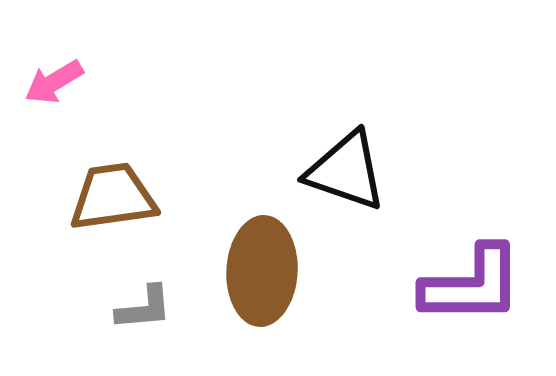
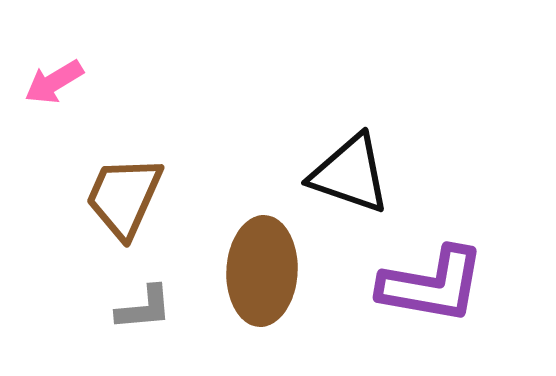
black triangle: moved 4 px right, 3 px down
brown trapezoid: moved 11 px right; rotated 58 degrees counterclockwise
purple L-shape: moved 40 px left; rotated 10 degrees clockwise
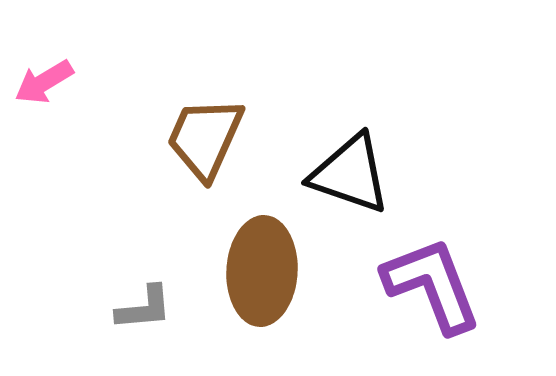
pink arrow: moved 10 px left
brown trapezoid: moved 81 px right, 59 px up
purple L-shape: rotated 121 degrees counterclockwise
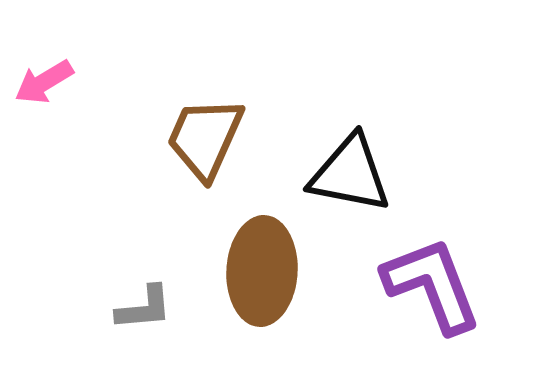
black triangle: rotated 8 degrees counterclockwise
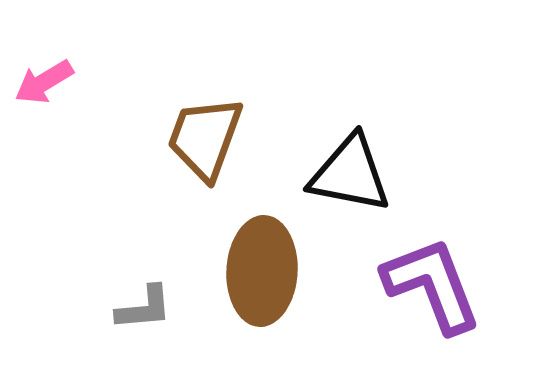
brown trapezoid: rotated 4 degrees counterclockwise
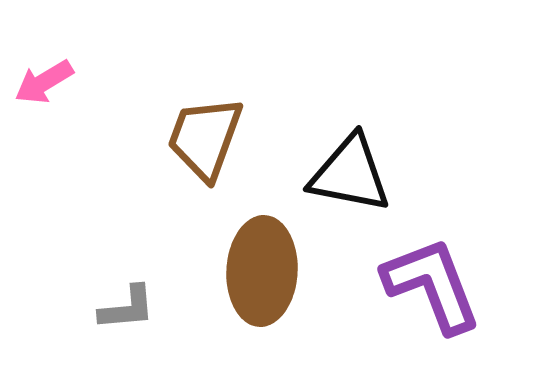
gray L-shape: moved 17 px left
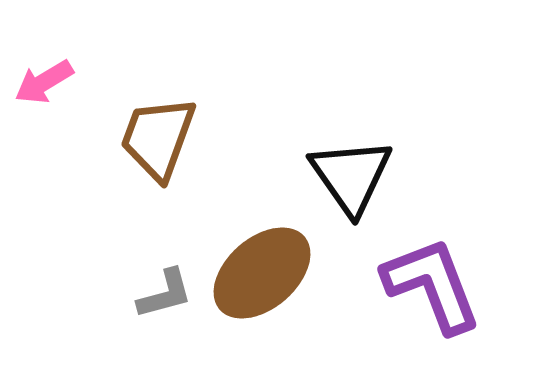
brown trapezoid: moved 47 px left
black triangle: moved 1 px right, 2 px down; rotated 44 degrees clockwise
brown ellipse: moved 2 px down; rotated 46 degrees clockwise
gray L-shape: moved 38 px right, 14 px up; rotated 10 degrees counterclockwise
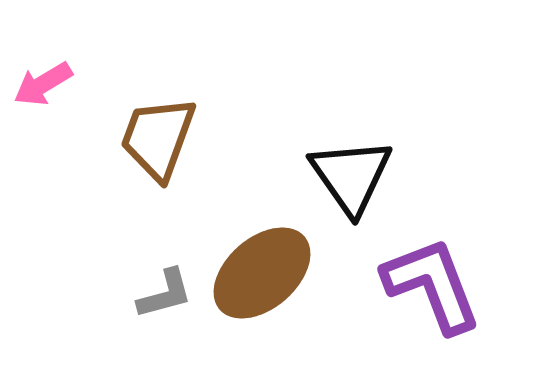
pink arrow: moved 1 px left, 2 px down
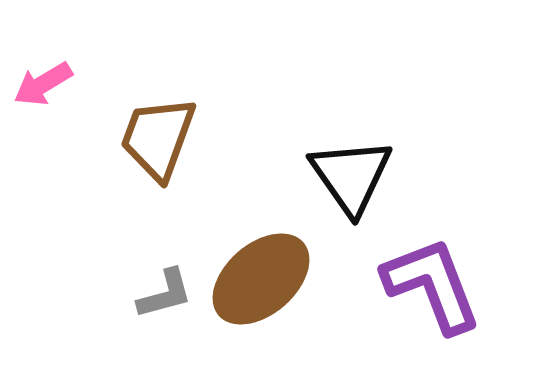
brown ellipse: moved 1 px left, 6 px down
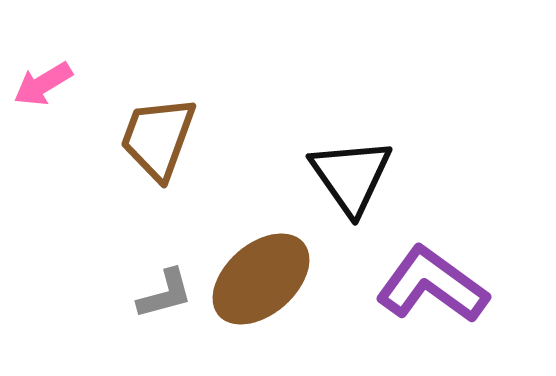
purple L-shape: rotated 33 degrees counterclockwise
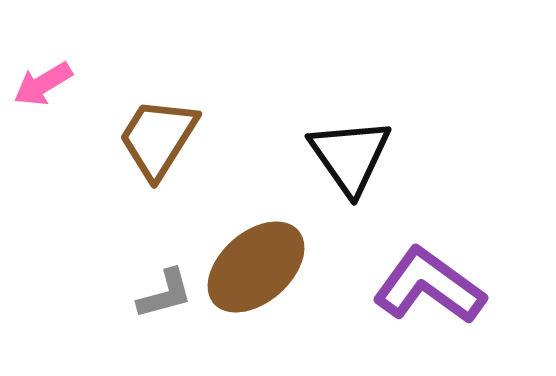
brown trapezoid: rotated 12 degrees clockwise
black triangle: moved 1 px left, 20 px up
brown ellipse: moved 5 px left, 12 px up
purple L-shape: moved 3 px left, 1 px down
